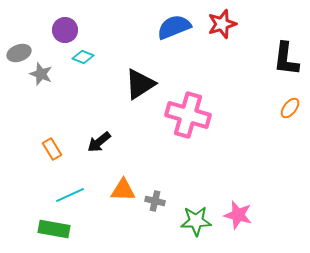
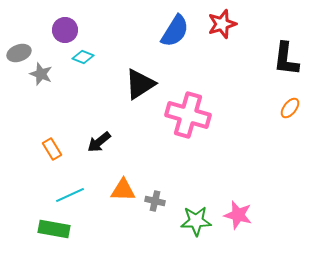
blue semicircle: moved 1 px right, 4 px down; rotated 144 degrees clockwise
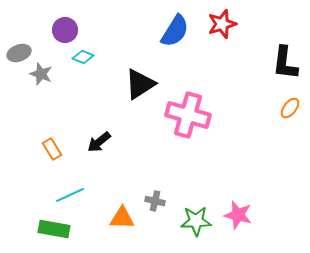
black L-shape: moved 1 px left, 4 px down
orange triangle: moved 1 px left, 28 px down
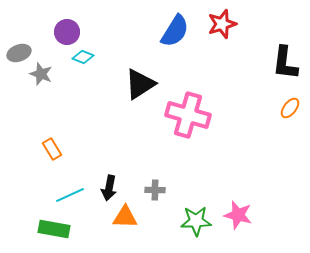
purple circle: moved 2 px right, 2 px down
black arrow: moved 10 px right, 46 px down; rotated 40 degrees counterclockwise
gray cross: moved 11 px up; rotated 12 degrees counterclockwise
orange triangle: moved 3 px right, 1 px up
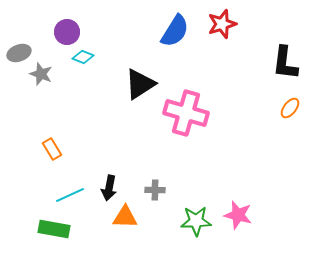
pink cross: moved 2 px left, 2 px up
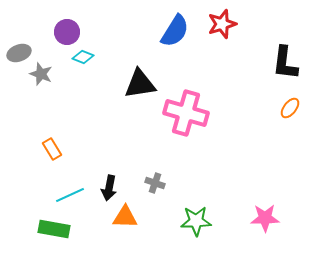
black triangle: rotated 24 degrees clockwise
gray cross: moved 7 px up; rotated 18 degrees clockwise
pink star: moved 27 px right, 3 px down; rotated 16 degrees counterclockwise
